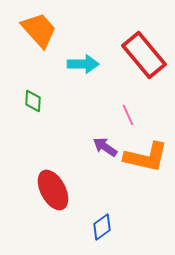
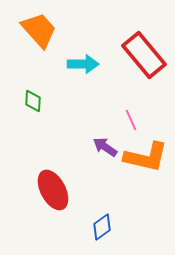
pink line: moved 3 px right, 5 px down
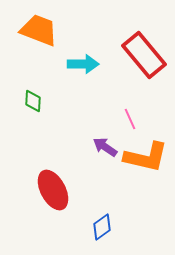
orange trapezoid: rotated 27 degrees counterclockwise
pink line: moved 1 px left, 1 px up
